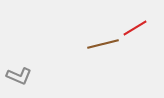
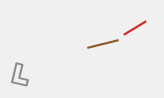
gray L-shape: rotated 80 degrees clockwise
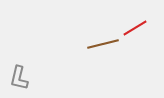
gray L-shape: moved 2 px down
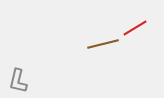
gray L-shape: moved 1 px left, 3 px down
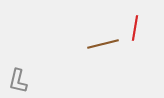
red line: rotated 50 degrees counterclockwise
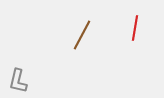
brown line: moved 21 px left, 9 px up; rotated 48 degrees counterclockwise
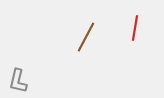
brown line: moved 4 px right, 2 px down
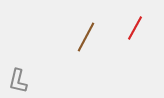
red line: rotated 20 degrees clockwise
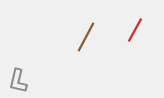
red line: moved 2 px down
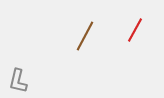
brown line: moved 1 px left, 1 px up
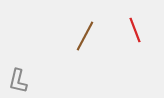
red line: rotated 50 degrees counterclockwise
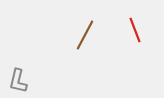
brown line: moved 1 px up
